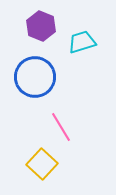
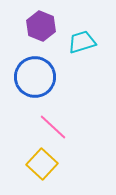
pink line: moved 8 px left; rotated 16 degrees counterclockwise
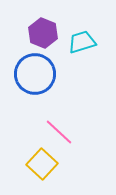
purple hexagon: moved 2 px right, 7 px down
blue circle: moved 3 px up
pink line: moved 6 px right, 5 px down
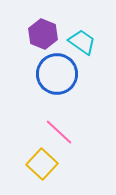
purple hexagon: moved 1 px down
cyan trapezoid: rotated 52 degrees clockwise
blue circle: moved 22 px right
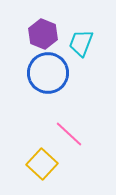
cyan trapezoid: moved 1 px left, 1 px down; rotated 104 degrees counterclockwise
blue circle: moved 9 px left, 1 px up
pink line: moved 10 px right, 2 px down
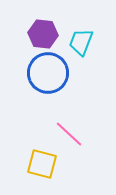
purple hexagon: rotated 16 degrees counterclockwise
cyan trapezoid: moved 1 px up
yellow square: rotated 28 degrees counterclockwise
